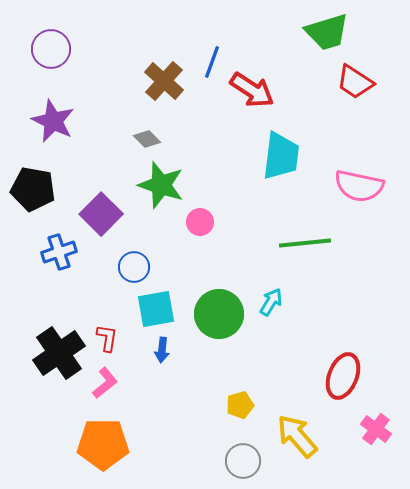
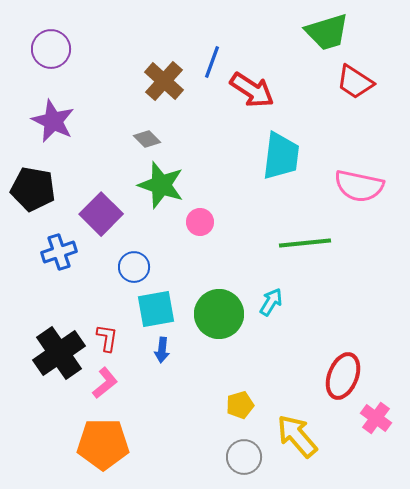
pink cross: moved 11 px up
gray circle: moved 1 px right, 4 px up
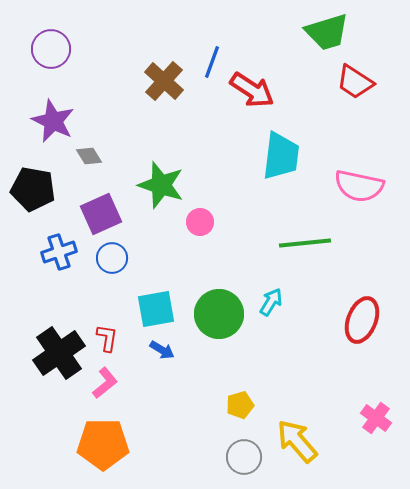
gray diamond: moved 58 px left, 17 px down; rotated 12 degrees clockwise
purple square: rotated 21 degrees clockwise
blue circle: moved 22 px left, 9 px up
blue arrow: rotated 65 degrees counterclockwise
red ellipse: moved 19 px right, 56 px up
yellow arrow: moved 5 px down
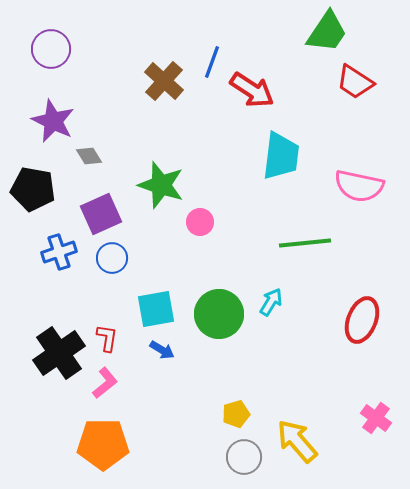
green trapezoid: rotated 39 degrees counterclockwise
yellow pentagon: moved 4 px left, 9 px down
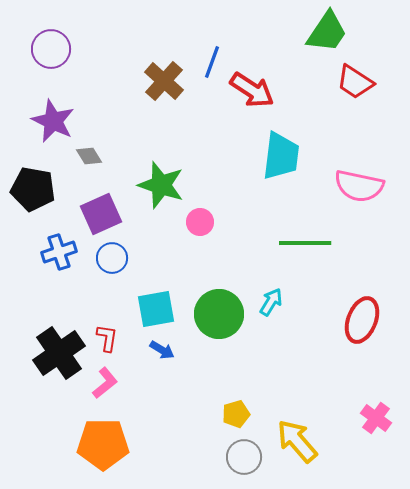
green line: rotated 6 degrees clockwise
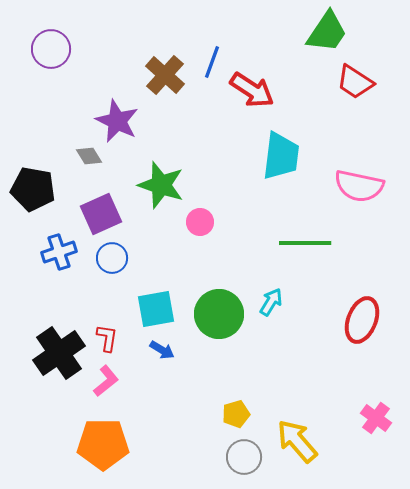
brown cross: moved 1 px right, 6 px up
purple star: moved 64 px right
pink L-shape: moved 1 px right, 2 px up
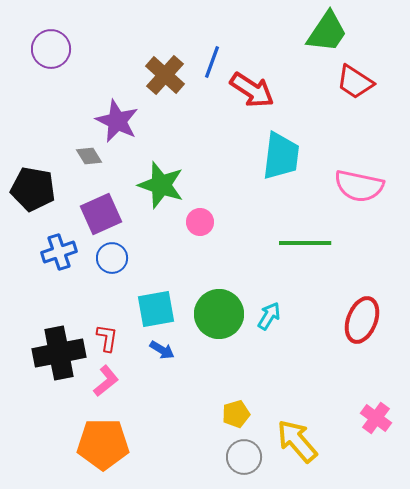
cyan arrow: moved 2 px left, 14 px down
black cross: rotated 24 degrees clockwise
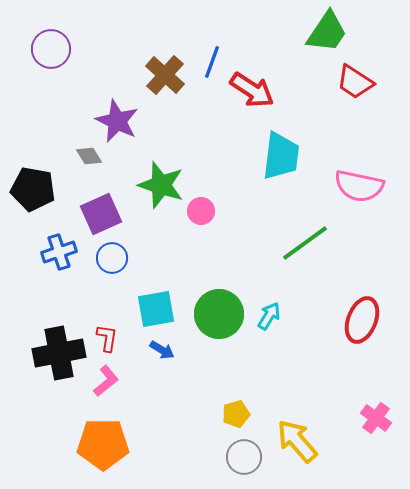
pink circle: moved 1 px right, 11 px up
green line: rotated 36 degrees counterclockwise
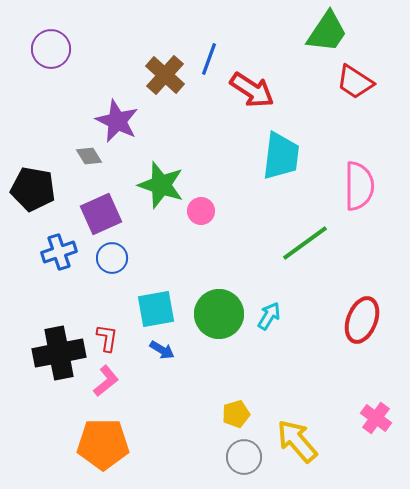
blue line: moved 3 px left, 3 px up
pink semicircle: rotated 102 degrees counterclockwise
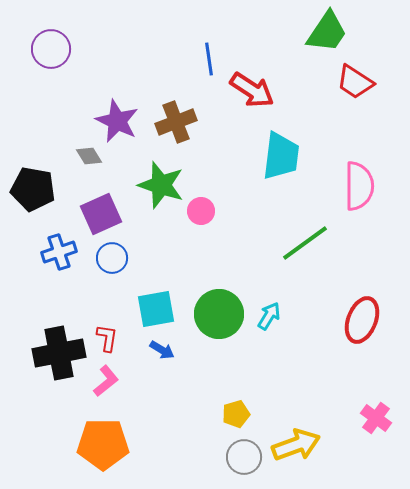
blue line: rotated 28 degrees counterclockwise
brown cross: moved 11 px right, 47 px down; rotated 27 degrees clockwise
yellow arrow: moved 1 px left, 4 px down; rotated 111 degrees clockwise
